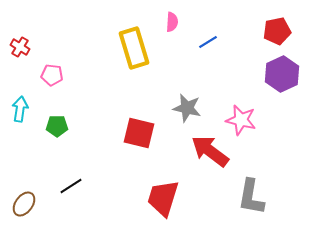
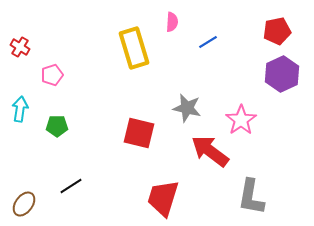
pink pentagon: rotated 25 degrees counterclockwise
pink star: rotated 24 degrees clockwise
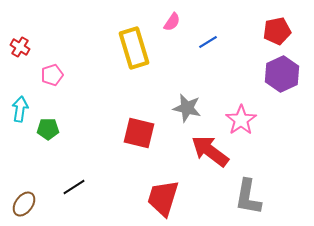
pink semicircle: rotated 30 degrees clockwise
green pentagon: moved 9 px left, 3 px down
black line: moved 3 px right, 1 px down
gray L-shape: moved 3 px left
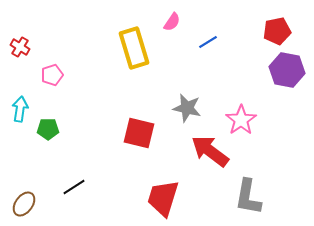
purple hexagon: moved 5 px right, 4 px up; rotated 24 degrees counterclockwise
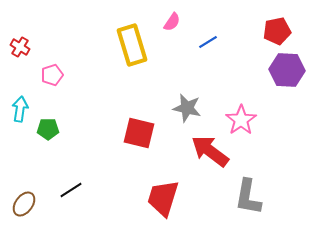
yellow rectangle: moved 2 px left, 3 px up
purple hexagon: rotated 8 degrees counterclockwise
black line: moved 3 px left, 3 px down
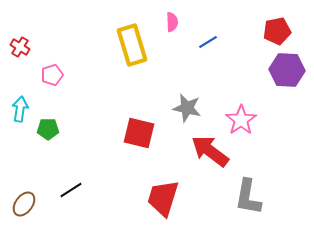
pink semicircle: rotated 36 degrees counterclockwise
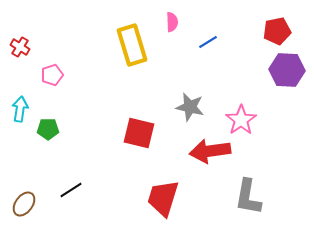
gray star: moved 3 px right, 1 px up
red arrow: rotated 45 degrees counterclockwise
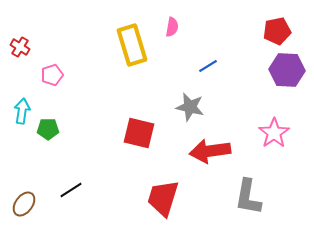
pink semicircle: moved 5 px down; rotated 12 degrees clockwise
blue line: moved 24 px down
cyan arrow: moved 2 px right, 2 px down
pink star: moved 33 px right, 13 px down
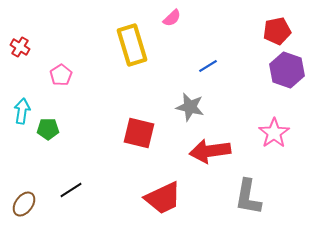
pink semicircle: moved 9 px up; rotated 36 degrees clockwise
purple hexagon: rotated 16 degrees clockwise
pink pentagon: moved 9 px right; rotated 15 degrees counterclockwise
red trapezoid: rotated 132 degrees counterclockwise
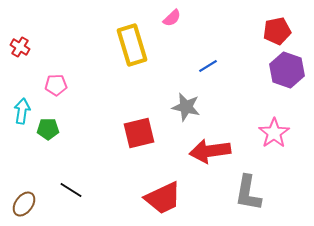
pink pentagon: moved 5 px left, 10 px down; rotated 30 degrees clockwise
gray star: moved 4 px left
red square: rotated 28 degrees counterclockwise
black line: rotated 65 degrees clockwise
gray L-shape: moved 4 px up
